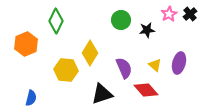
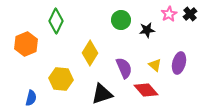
yellow hexagon: moved 5 px left, 9 px down
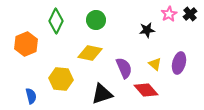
green circle: moved 25 px left
yellow diamond: rotated 70 degrees clockwise
yellow triangle: moved 1 px up
blue semicircle: moved 2 px up; rotated 28 degrees counterclockwise
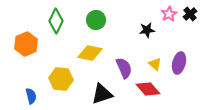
red diamond: moved 2 px right, 1 px up
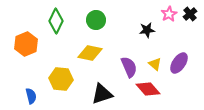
purple ellipse: rotated 20 degrees clockwise
purple semicircle: moved 5 px right, 1 px up
